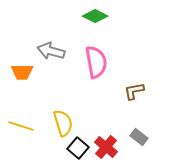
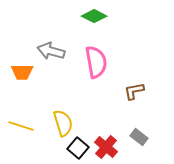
green diamond: moved 1 px left
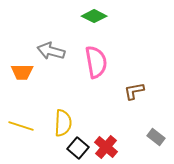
yellow semicircle: rotated 20 degrees clockwise
gray rectangle: moved 17 px right
